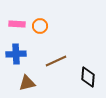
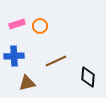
pink rectangle: rotated 21 degrees counterclockwise
blue cross: moved 2 px left, 2 px down
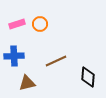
orange circle: moved 2 px up
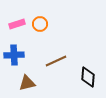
blue cross: moved 1 px up
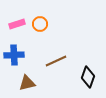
black diamond: rotated 15 degrees clockwise
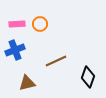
pink rectangle: rotated 14 degrees clockwise
blue cross: moved 1 px right, 5 px up; rotated 18 degrees counterclockwise
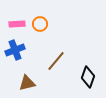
brown line: rotated 25 degrees counterclockwise
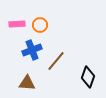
orange circle: moved 1 px down
blue cross: moved 17 px right
brown triangle: rotated 18 degrees clockwise
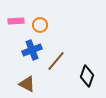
pink rectangle: moved 1 px left, 3 px up
black diamond: moved 1 px left, 1 px up
brown triangle: moved 1 px down; rotated 24 degrees clockwise
